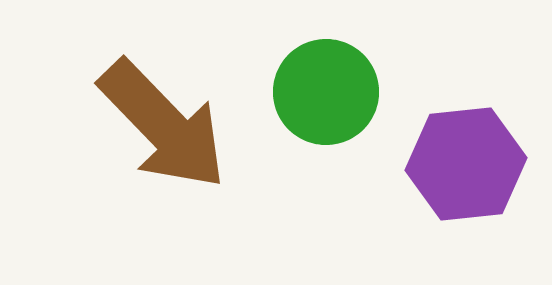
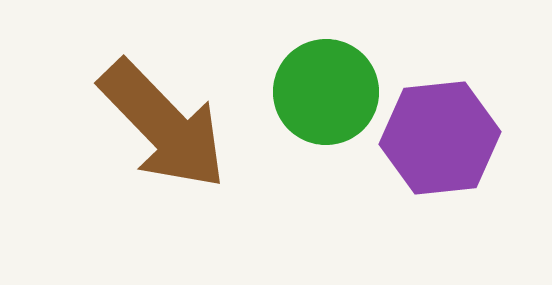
purple hexagon: moved 26 px left, 26 px up
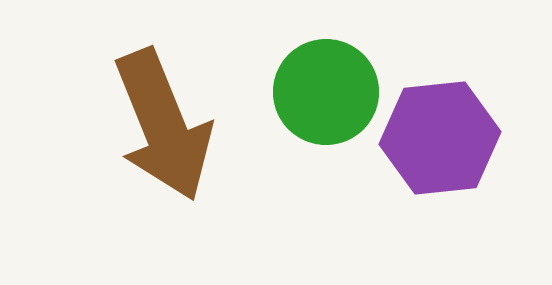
brown arrow: rotated 22 degrees clockwise
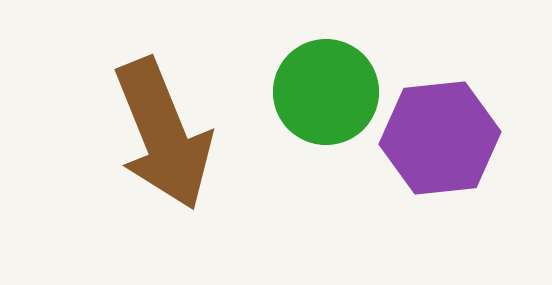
brown arrow: moved 9 px down
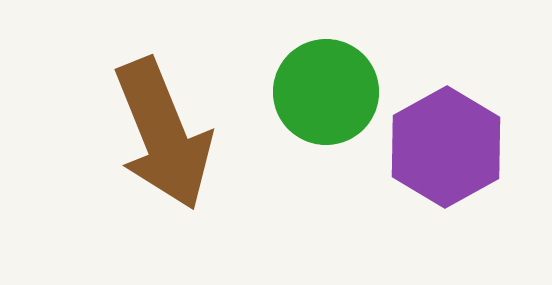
purple hexagon: moved 6 px right, 9 px down; rotated 23 degrees counterclockwise
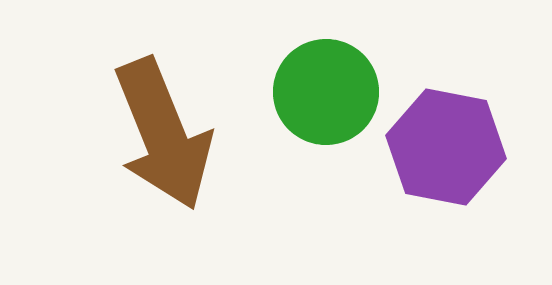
purple hexagon: rotated 20 degrees counterclockwise
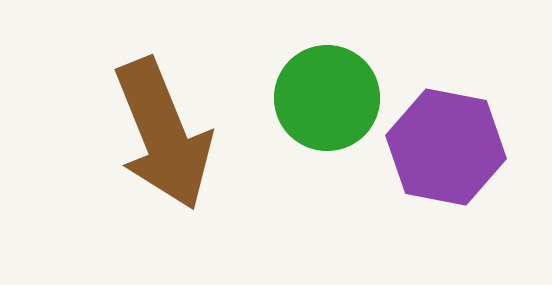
green circle: moved 1 px right, 6 px down
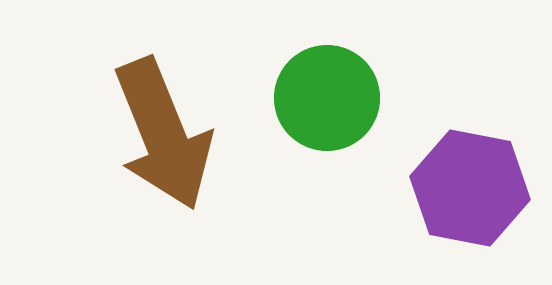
purple hexagon: moved 24 px right, 41 px down
